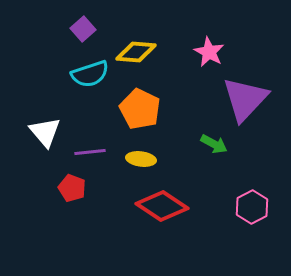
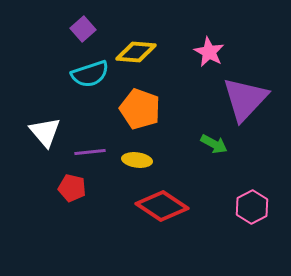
orange pentagon: rotated 6 degrees counterclockwise
yellow ellipse: moved 4 px left, 1 px down
red pentagon: rotated 8 degrees counterclockwise
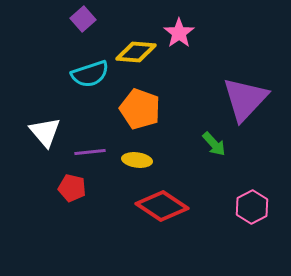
purple square: moved 10 px up
pink star: moved 30 px left, 19 px up; rotated 8 degrees clockwise
green arrow: rotated 20 degrees clockwise
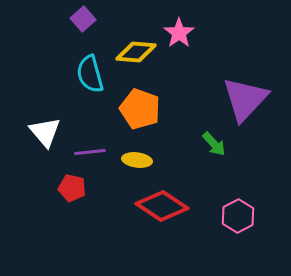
cyan semicircle: rotated 93 degrees clockwise
pink hexagon: moved 14 px left, 9 px down
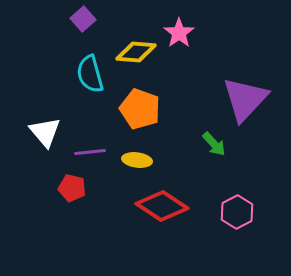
pink hexagon: moved 1 px left, 4 px up
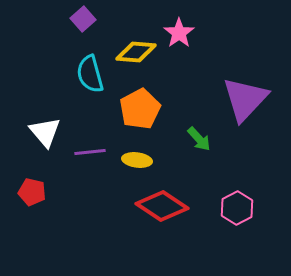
orange pentagon: rotated 24 degrees clockwise
green arrow: moved 15 px left, 5 px up
red pentagon: moved 40 px left, 4 px down
pink hexagon: moved 4 px up
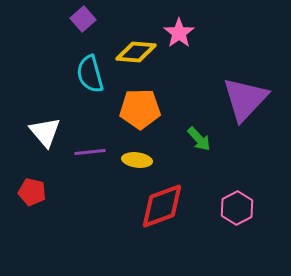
orange pentagon: rotated 27 degrees clockwise
red diamond: rotated 54 degrees counterclockwise
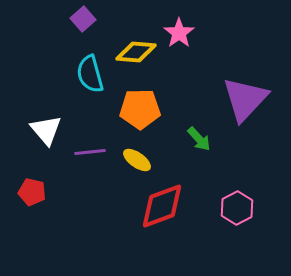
white triangle: moved 1 px right, 2 px up
yellow ellipse: rotated 28 degrees clockwise
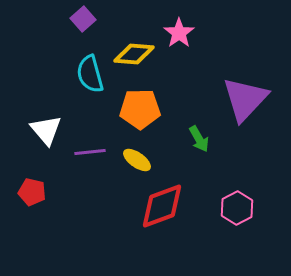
yellow diamond: moved 2 px left, 2 px down
green arrow: rotated 12 degrees clockwise
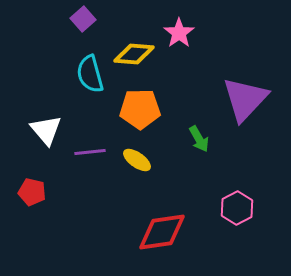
red diamond: moved 26 px down; rotated 12 degrees clockwise
